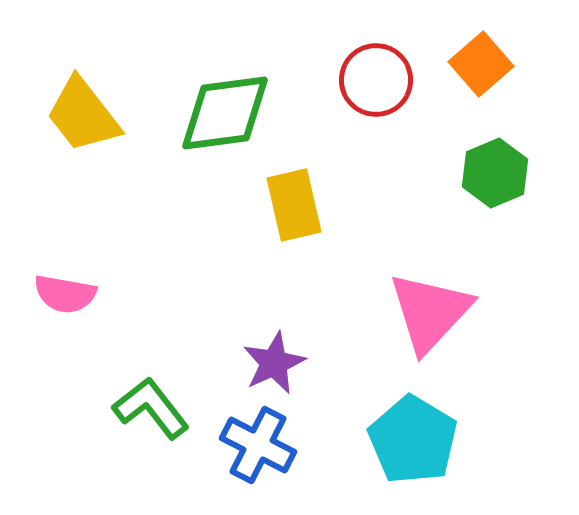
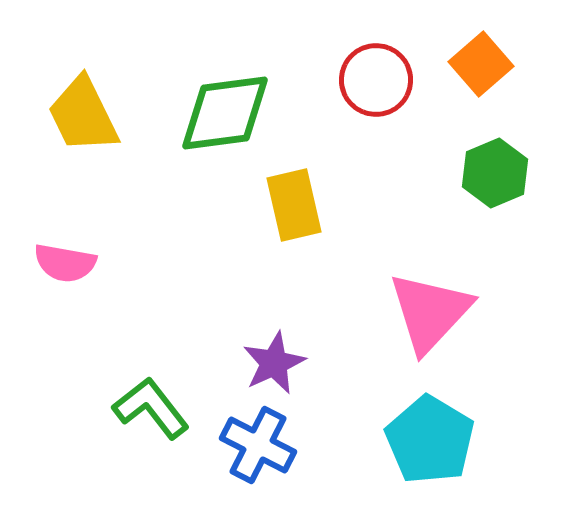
yellow trapezoid: rotated 12 degrees clockwise
pink semicircle: moved 31 px up
cyan pentagon: moved 17 px right
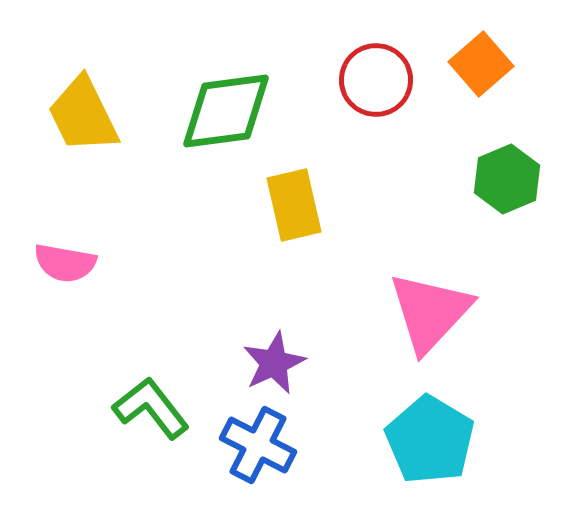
green diamond: moved 1 px right, 2 px up
green hexagon: moved 12 px right, 6 px down
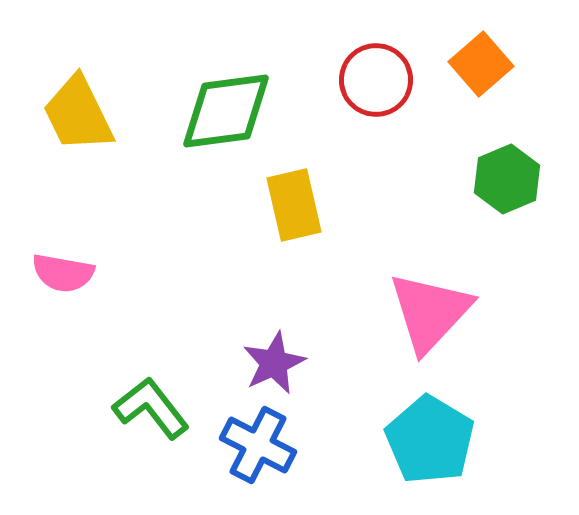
yellow trapezoid: moved 5 px left, 1 px up
pink semicircle: moved 2 px left, 10 px down
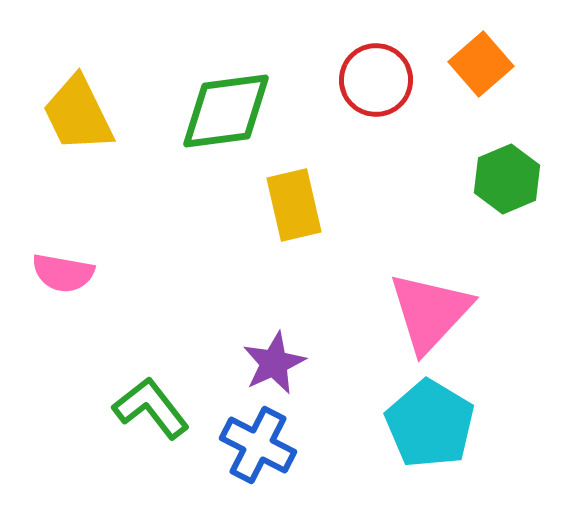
cyan pentagon: moved 16 px up
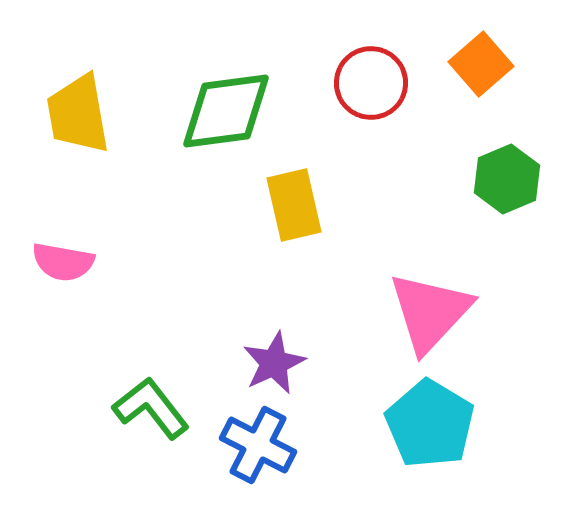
red circle: moved 5 px left, 3 px down
yellow trapezoid: rotated 16 degrees clockwise
pink semicircle: moved 11 px up
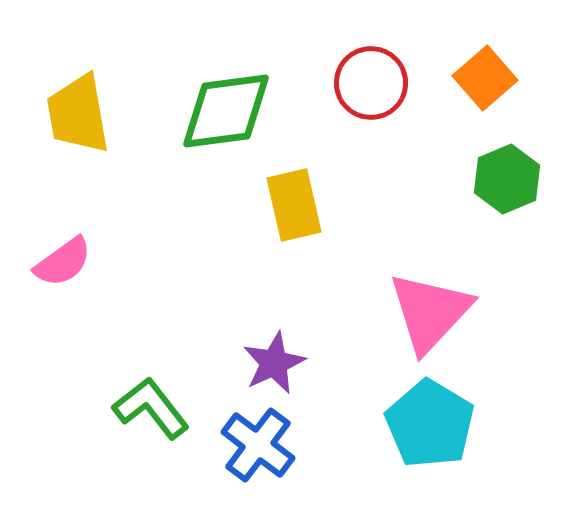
orange square: moved 4 px right, 14 px down
pink semicircle: rotated 46 degrees counterclockwise
blue cross: rotated 10 degrees clockwise
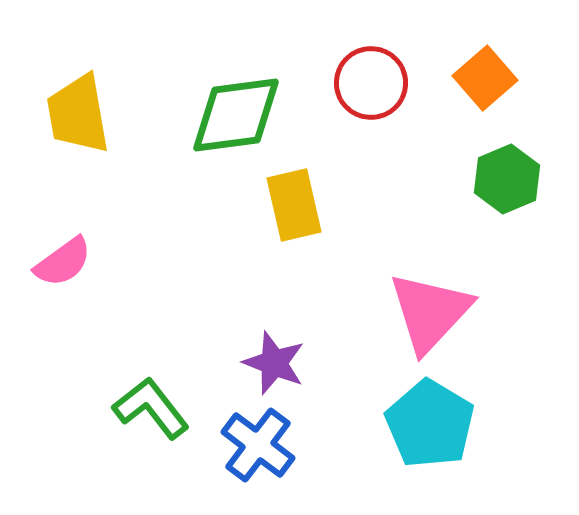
green diamond: moved 10 px right, 4 px down
purple star: rotated 26 degrees counterclockwise
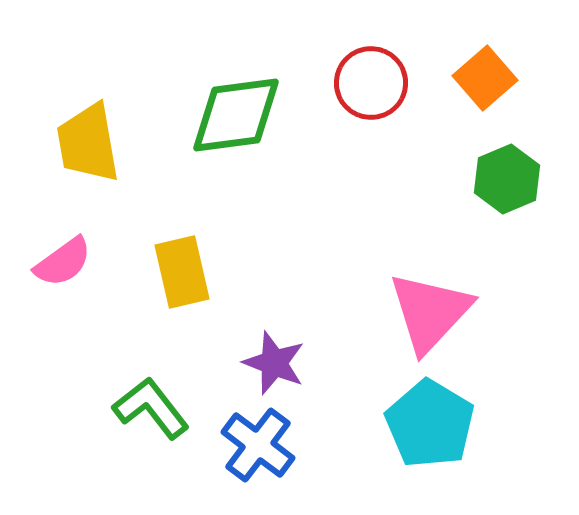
yellow trapezoid: moved 10 px right, 29 px down
yellow rectangle: moved 112 px left, 67 px down
